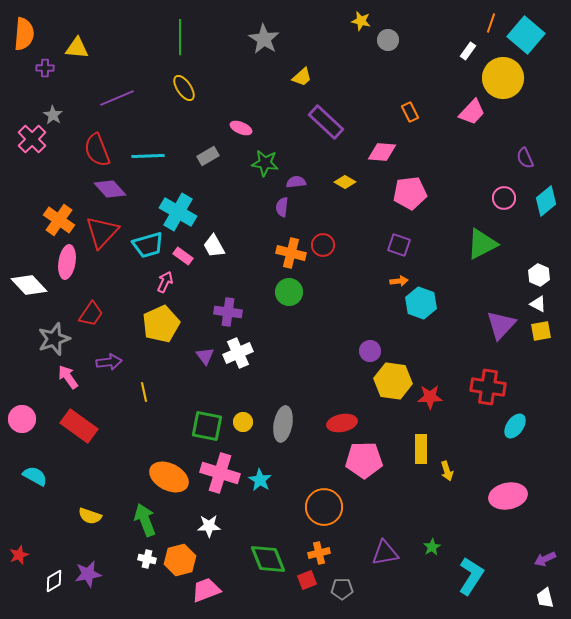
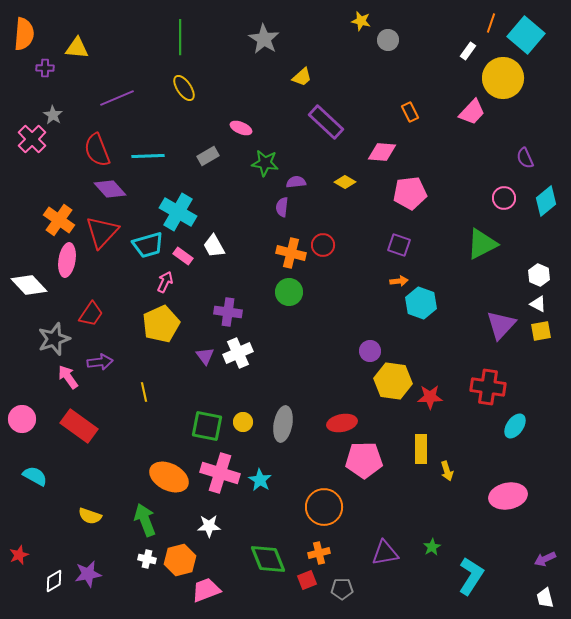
pink ellipse at (67, 262): moved 2 px up
purple arrow at (109, 362): moved 9 px left
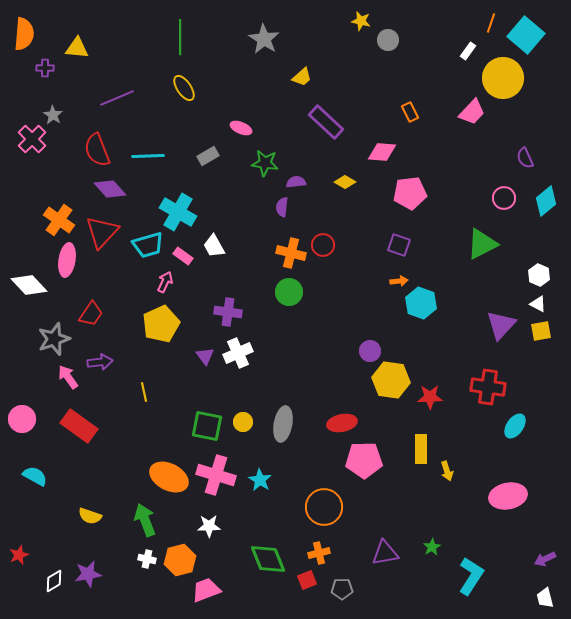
yellow hexagon at (393, 381): moved 2 px left, 1 px up
pink cross at (220, 473): moved 4 px left, 2 px down
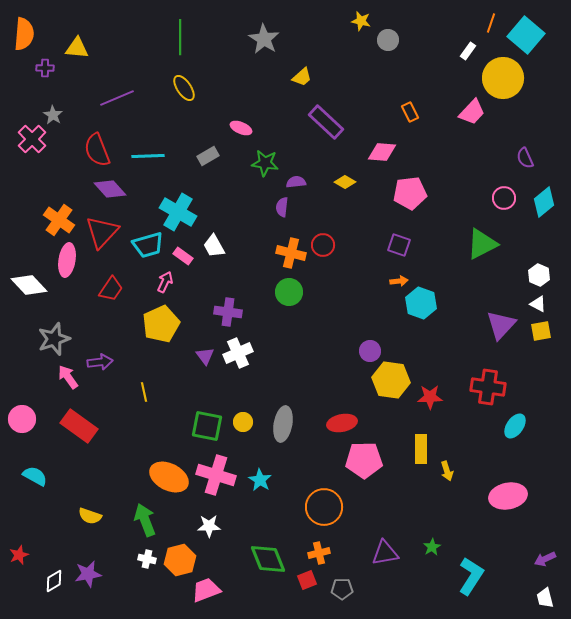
cyan diamond at (546, 201): moved 2 px left, 1 px down
red trapezoid at (91, 314): moved 20 px right, 25 px up
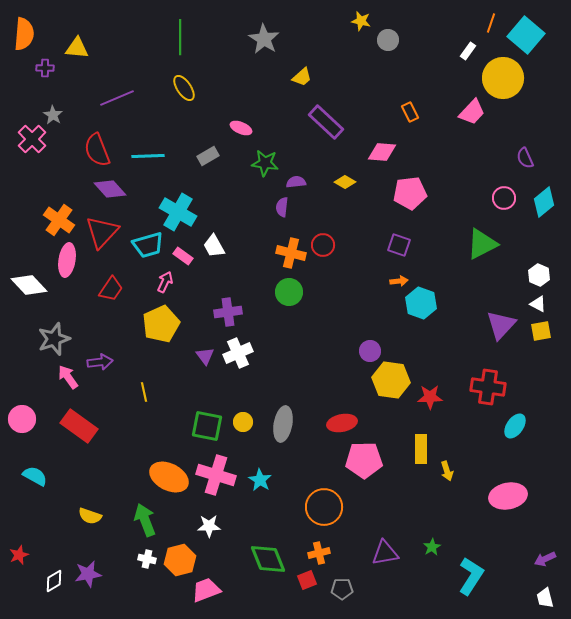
purple cross at (228, 312): rotated 16 degrees counterclockwise
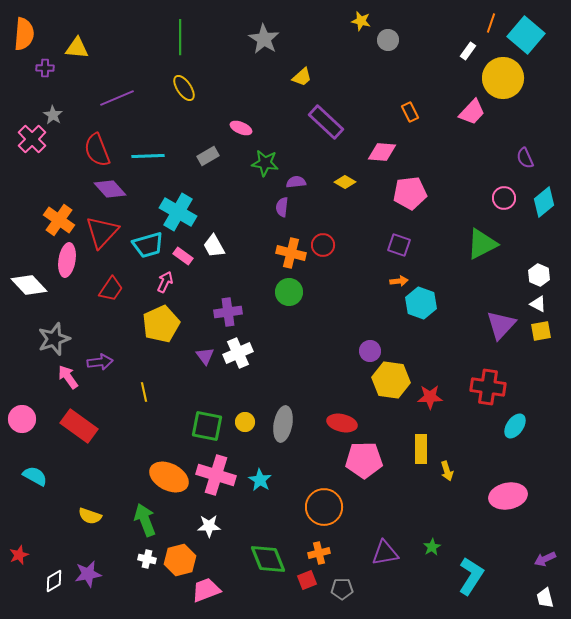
yellow circle at (243, 422): moved 2 px right
red ellipse at (342, 423): rotated 24 degrees clockwise
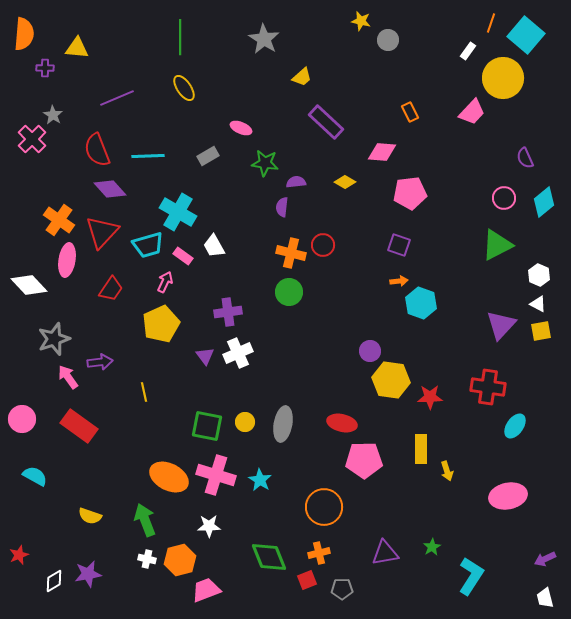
green triangle at (482, 244): moved 15 px right, 1 px down
green diamond at (268, 559): moved 1 px right, 2 px up
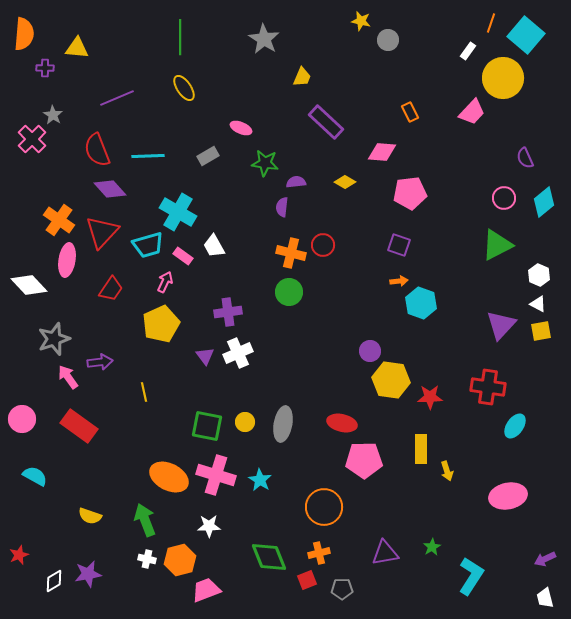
yellow trapezoid at (302, 77): rotated 25 degrees counterclockwise
